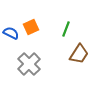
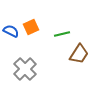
green line: moved 4 px left, 5 px down; rotated 56 degrees clockwise
blue semicircle: moved 2 px up
gray cross: moved 4 px left, 5 px down
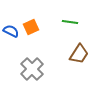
green line: moved 8 px right, 12 px up; rotated 21 degrees clockwise
gray cross: moved 7 px right
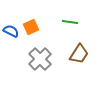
gray cross: moved 8 px right, 10 px up
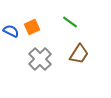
green line: rotated 28 degrees clockwise
orange square: moved 1 px right
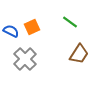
gray cross: moved 15 px left
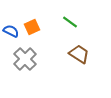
brown trapezoid: rotated 90 degrees counterclockwise
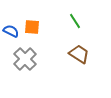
green line: moved 5 px right, 1 px up; rotated 21 degrees clockwise
orange square: rotated 28 degrees clockwise
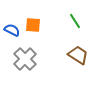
orange square: moved 1 px right, 2 px up
blue semicircle: moved 1 px right, 1 px up
brown trapezoid: moved 1 px left, 1 px down
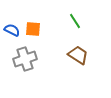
orange square: moved 4 px down
gray cross: rotated 25 degrees clockwise
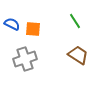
blue semicircle: moved 6 px up
